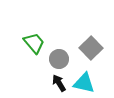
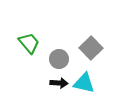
green trapezoid: moved 5 px left
black arrow: rotated 126 degrees clockwise
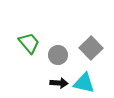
gray circle: moved 1 px left, 4 px up
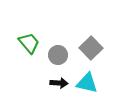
cyan triangle: moved 3 px right
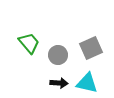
gray square: rotated 20 degrees clockwise
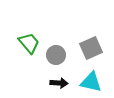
gray circle: moved 2 px left
cyan triangle: moved 4 px right, 1 px up
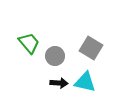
gray square: rotated 35 degrees counterclockwise
gray circle: moved 1 px left, 1 px down
cyan triangle: moved 6 px left
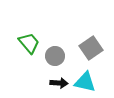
gray square: rotated 25 degrees clockwise
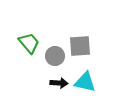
gray square: moved 11 px left, 2 px up; rotated 30 degrees clockwise
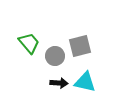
gray square: rotated 10 degrees counterclockwise
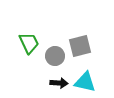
green trapezoid: rotated 15 degrees clockwise
